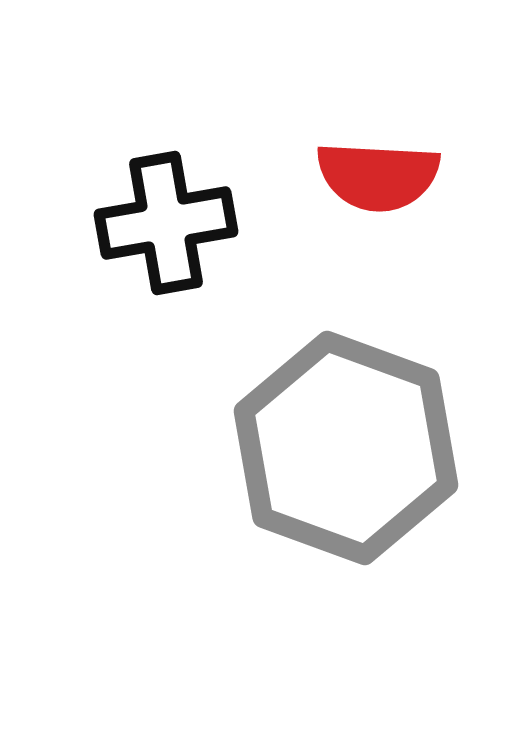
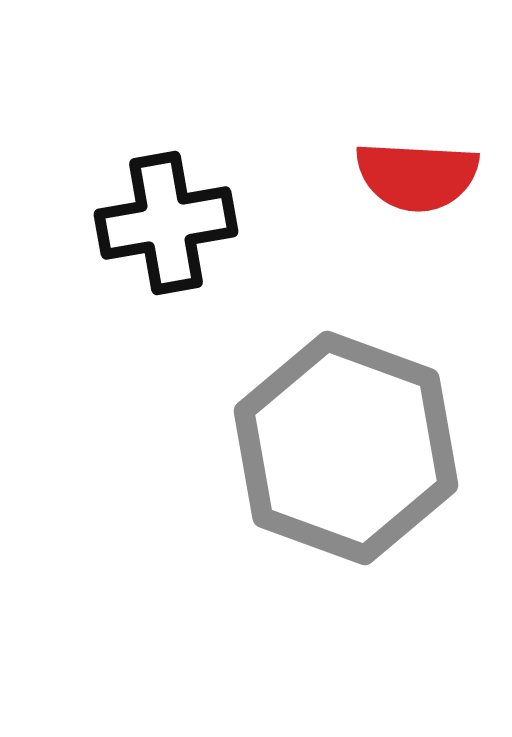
red semicircle: moved 39 px right
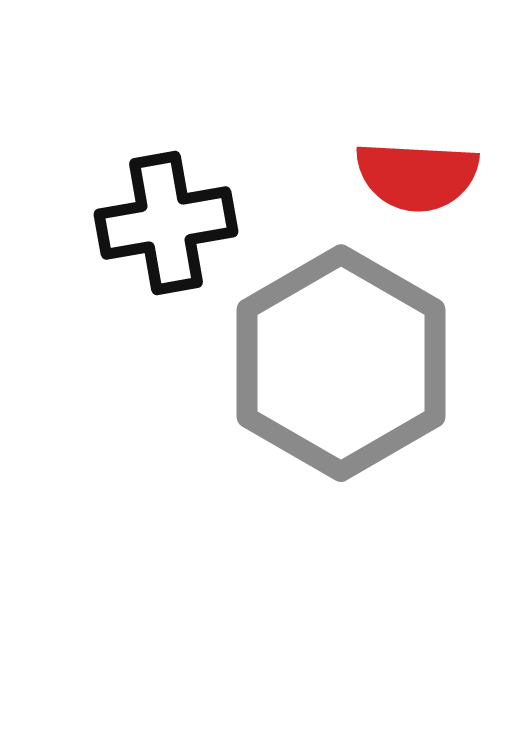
gray hexagon: moved 5 px left, 85 px up; rotated 10 degrees clockwise
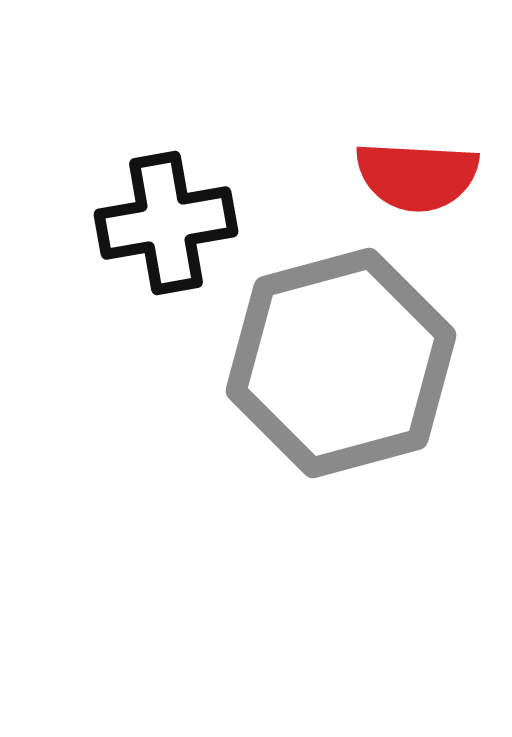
gray hexagon: rotated 15 degrees clockwise
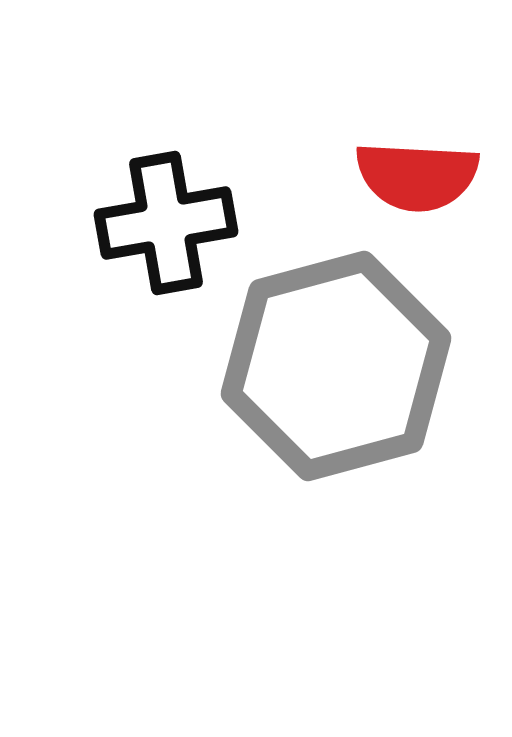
gray hexagon: moved 5 px left, 3 px down
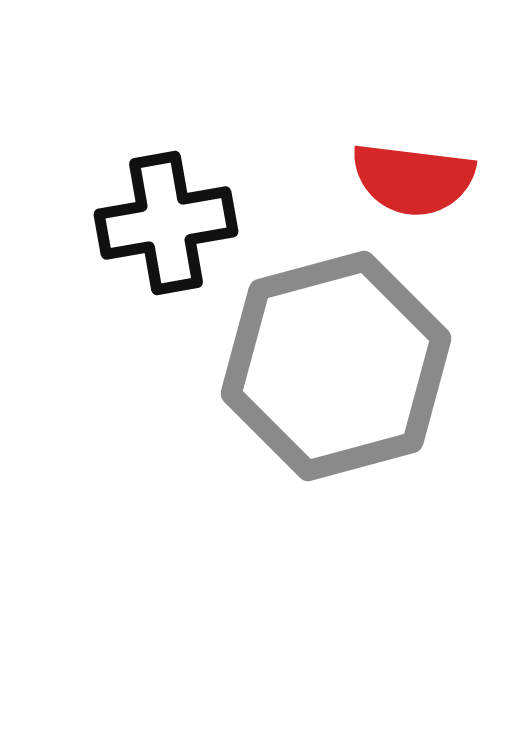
red semicircle: moved 4 px left, 3 px down; rotated 4 degrees clockwise
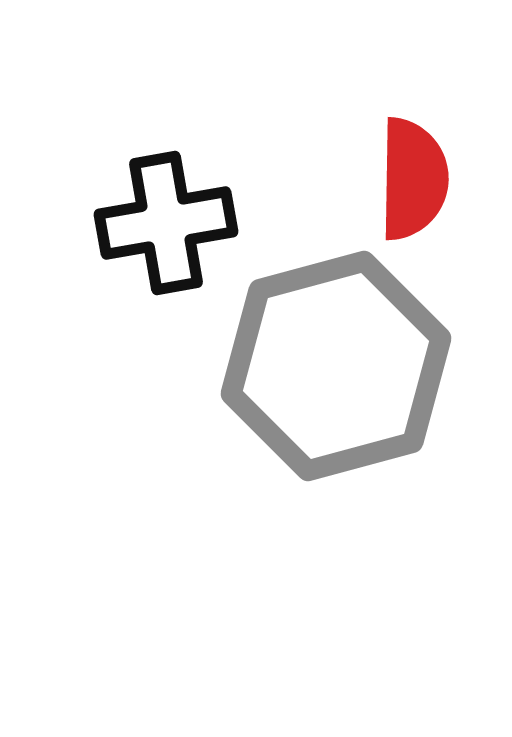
red semicircle: rotated 96 degrees counterclockwise
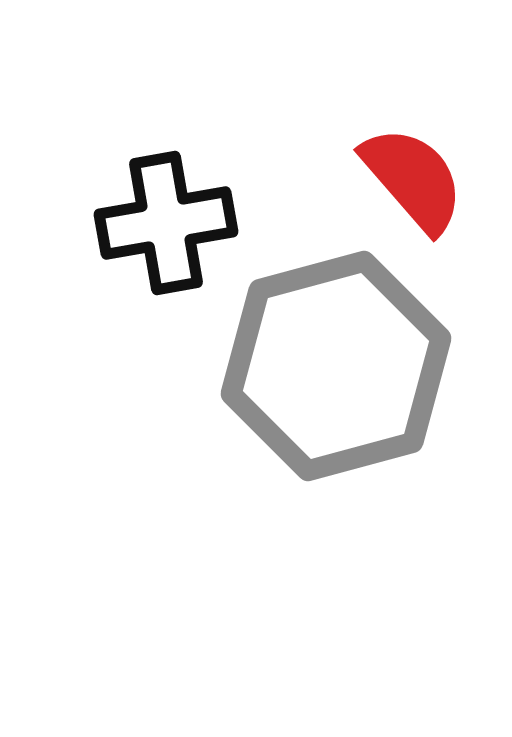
red semicircle: rotated 42 degrees counterclockwise
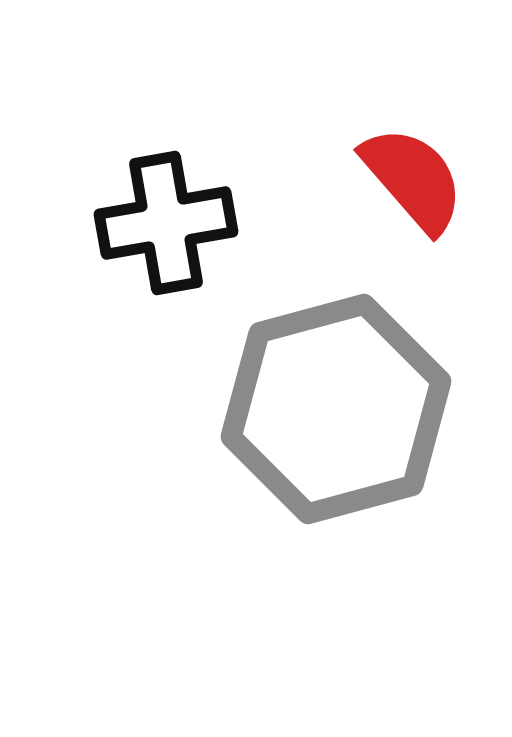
gray hexagon: moved 43 px down
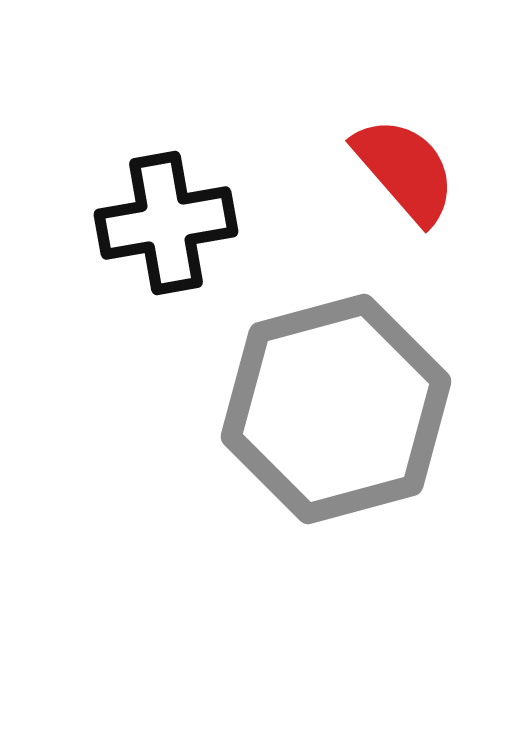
red semicircle: moved 8 px left, 9 px up
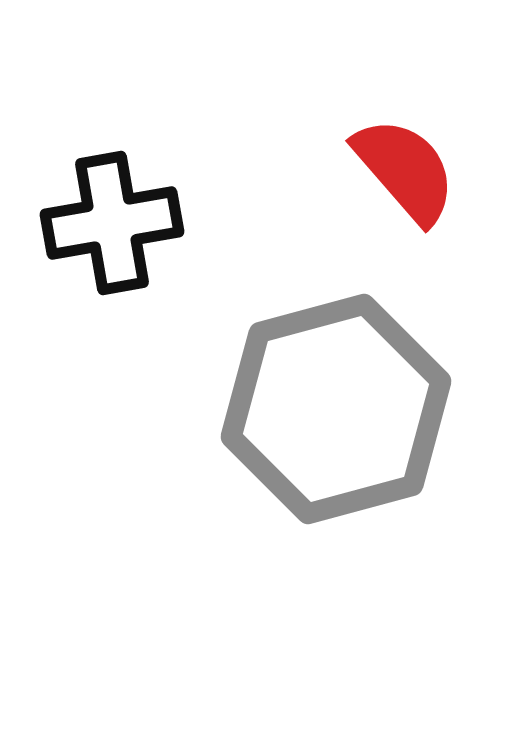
black cross: moved 54 px left
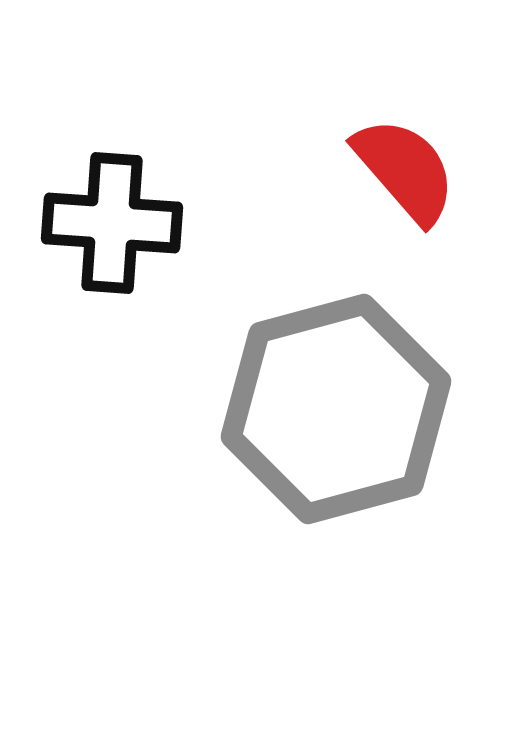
black cross: rotated 14 degrees clockwise
